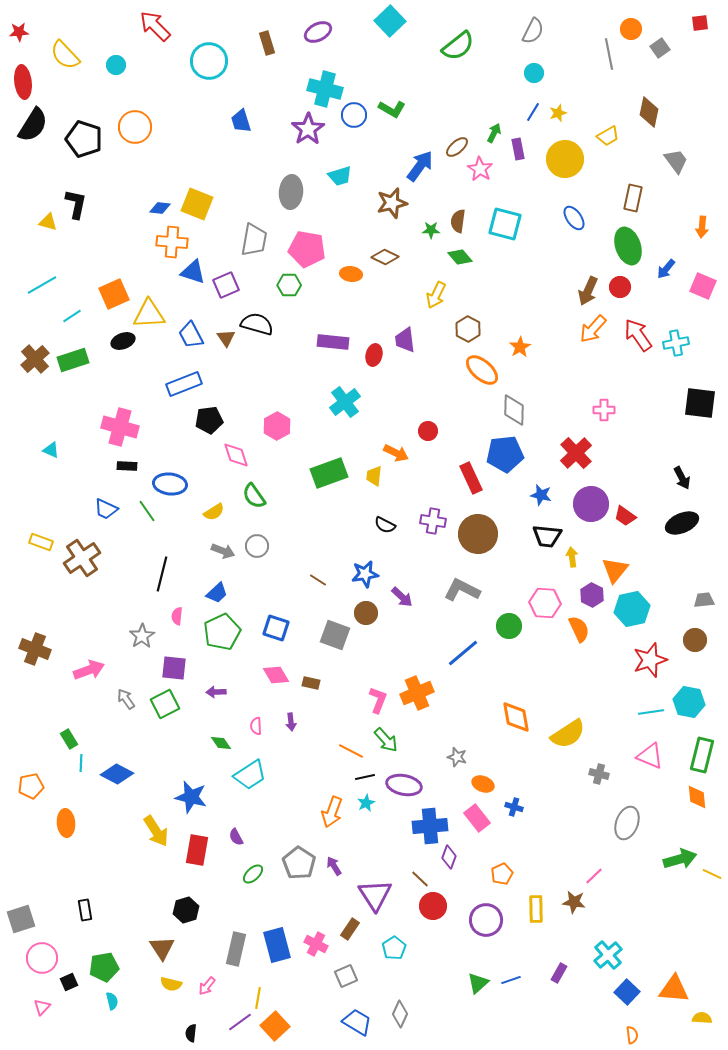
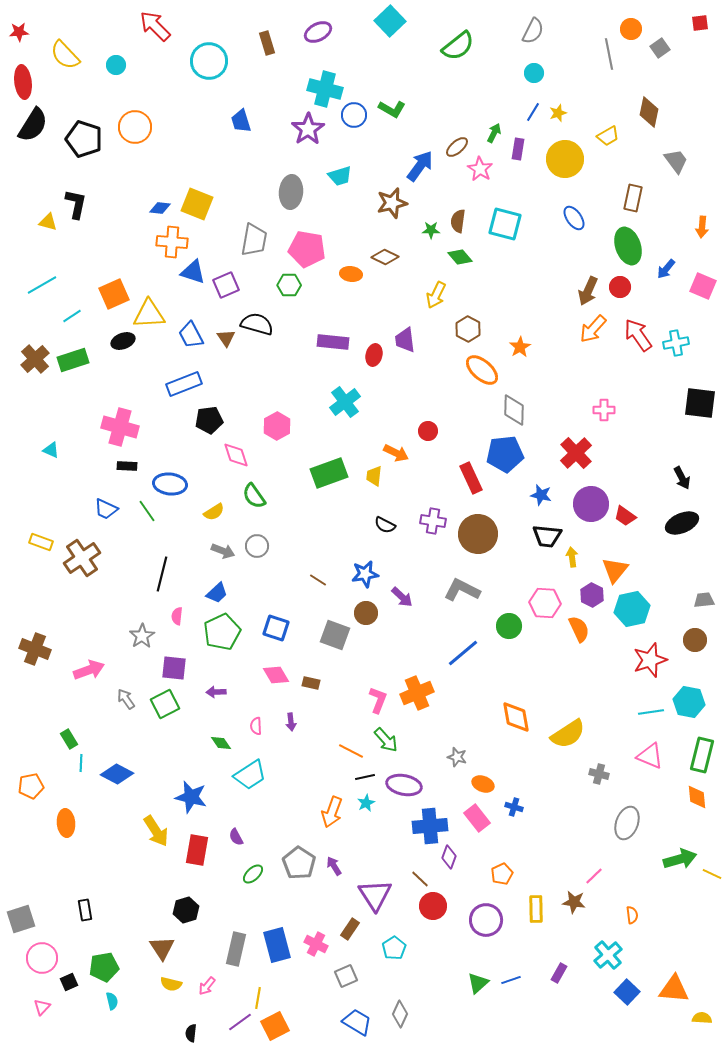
purple rectangle at (518, 149): rotated 20 degrees clockwise
orange square at (275, 1026): rotated 16 degrees clockwise
orange semicircle at (632, 1035): moved 120 px up
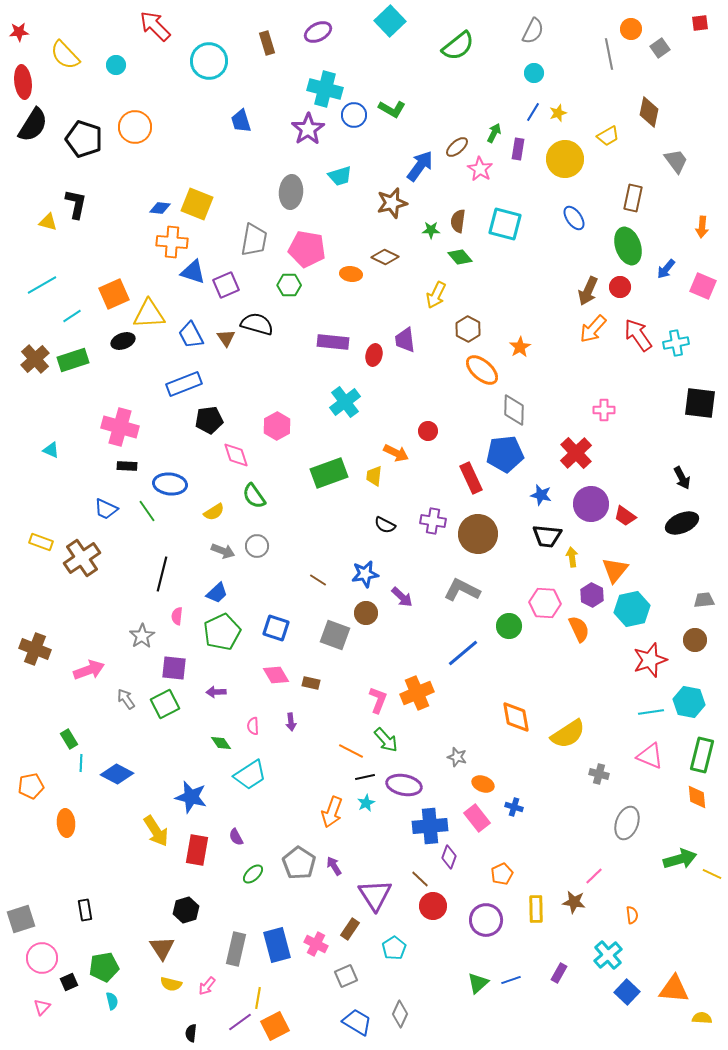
pink semicircle at (256, 726): moved 3 px left
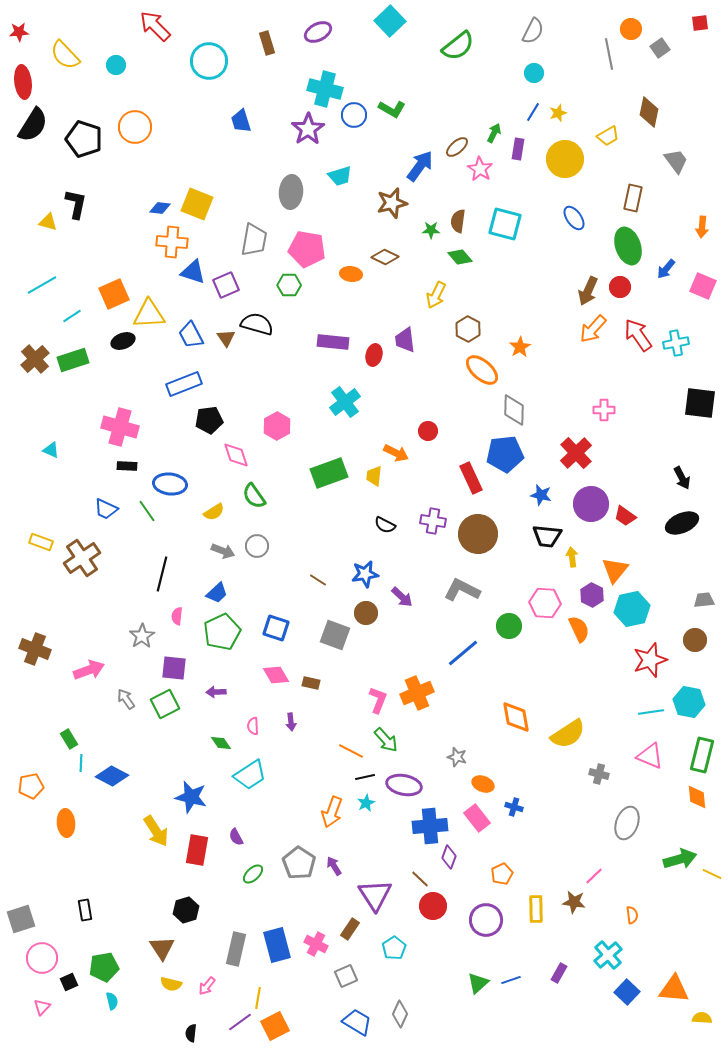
blue diamond at (117, 774): moved 5 px left, 2 px down
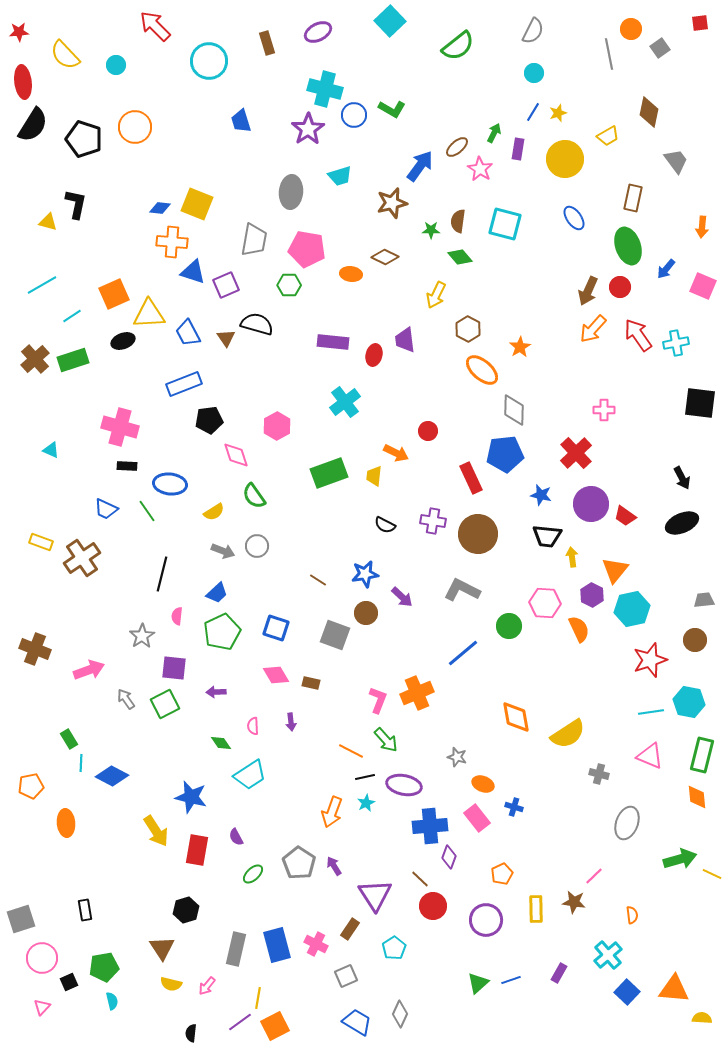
blue trapezoid at (191, 335): moved 3 px left, 2 px up
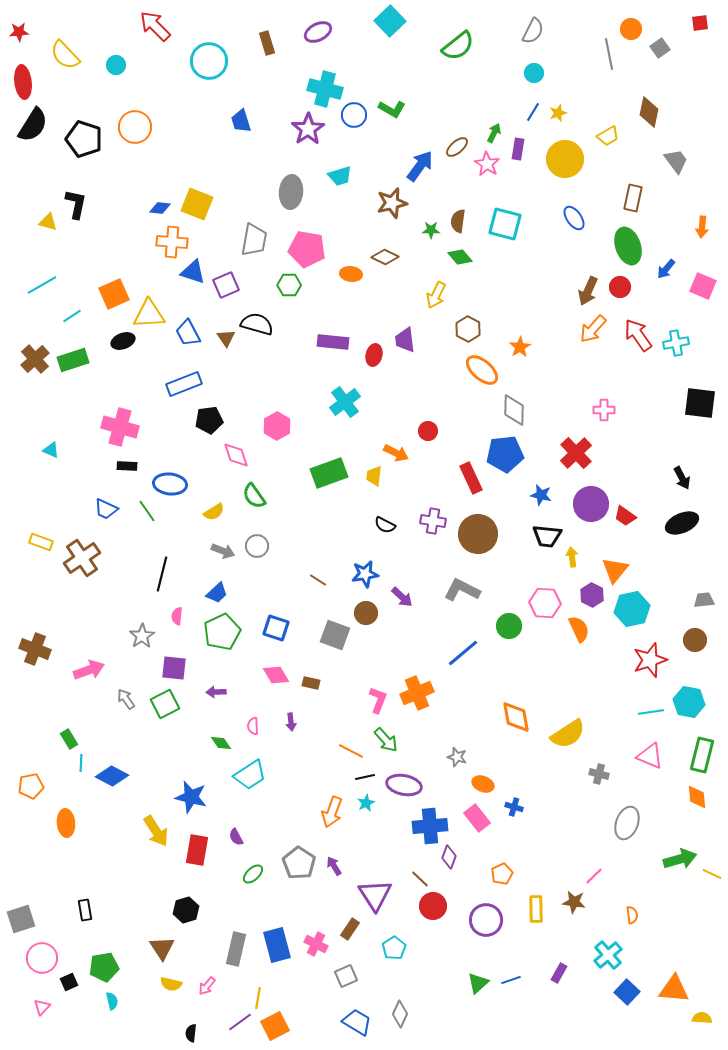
pink star at (480, 169): moved 7 px right, 5 px up
